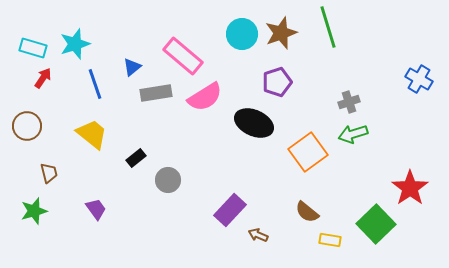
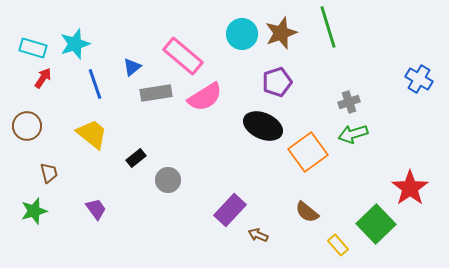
black ellipse: moved 9 px right, 3 px down
yellow rectangle: moved 8 px right, 5 px down; rotated 40 degrees clockwise
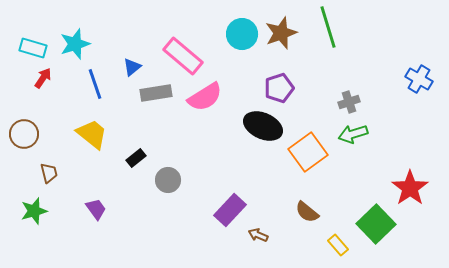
purple pentagon: moved 2 px right, 6 px down
brown circle: moved 3 px left, 8 px down
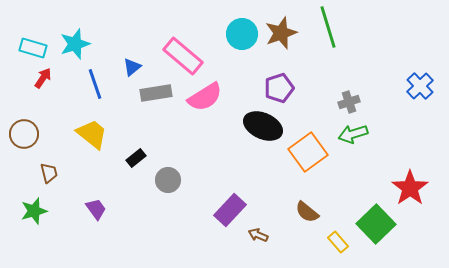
blue cross: moved 1 px right, 7 px down; rotated 16 degrees clockwise
yellow rectangle: moved 3 px up
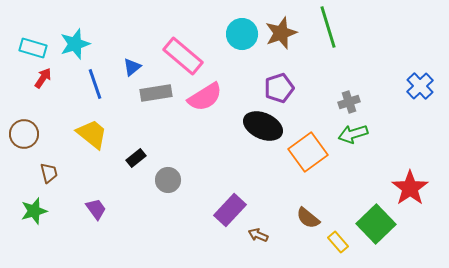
brown semicircle: moved 1 px right, 6 px down
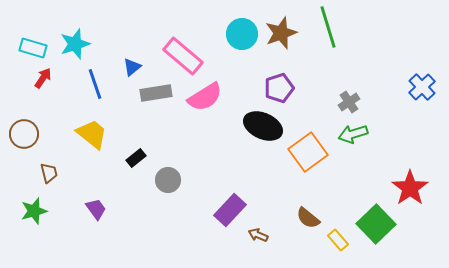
blue cross: moved 2 px right, 1 px down
gray cross: rotated 15 degrees counterclockwise
yellow rectangle: moved 2 px up
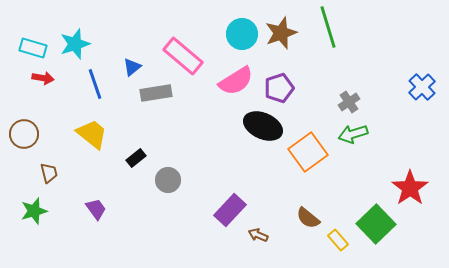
red arrow: rotated 65 degrees clockwise
pink semicircle: moved 31 px right, 16 px up
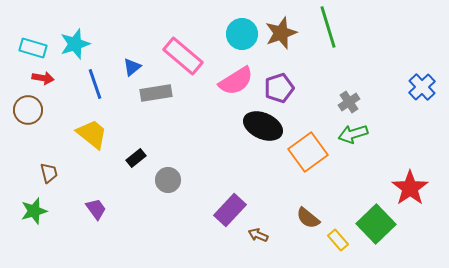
brown circle: moved 4 px right, 24 px up
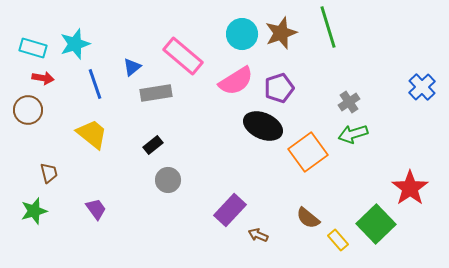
black rectangle: moved 17 px right, 13 px up
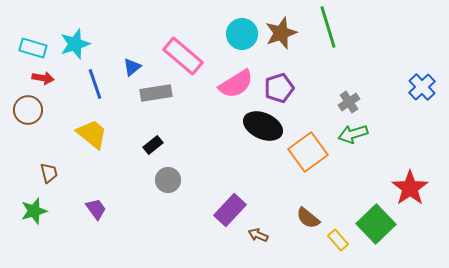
pink semicircle: moved 3 px down
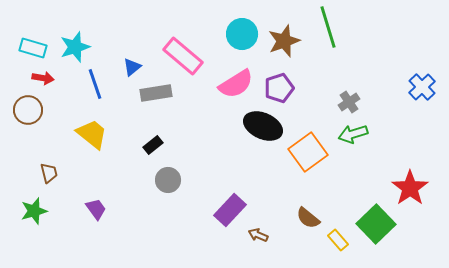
brown star: moved 3 px right, 8 px down
cyan star: moved 3 px down
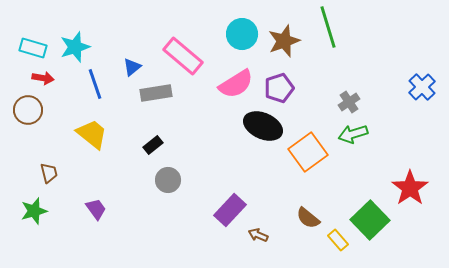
green square: moved 6 px left, 4 px up
